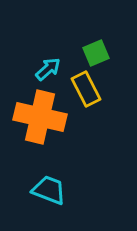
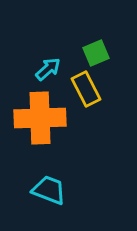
orange cross: moved 1 px down; rotated 15 degrees counterclockwise
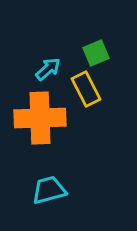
cyan trapezoid: rotated 36 degrees counterclockwise
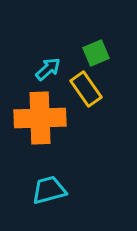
yellow rectangle: rotated 8 degrees counterclockwise
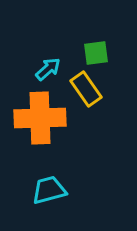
green square: rotated 16 degrees clockwise
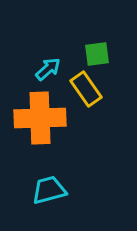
green square: moved 1 px right, 1 px down
